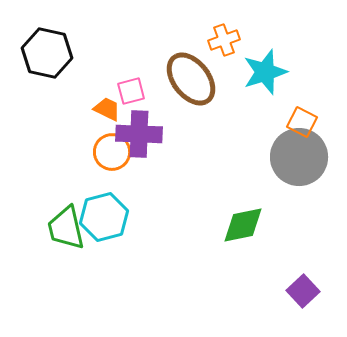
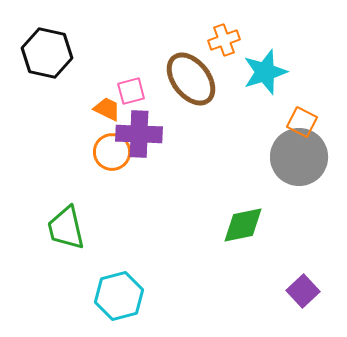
cyan hexagon: moved 15 px right, 79 px down
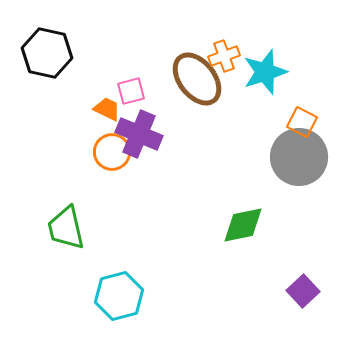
orange cross: moved 16 px down
brown ellipse: moved 6 px right
purple cross: rotated 21 degrees clockwise
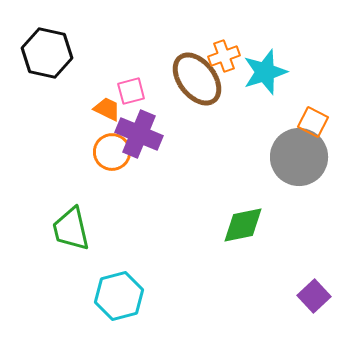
orange square: moved 11 px right
green trapezoid: moved 5 px right, 1 px down
purple square: moved 11 px right, 5 px down
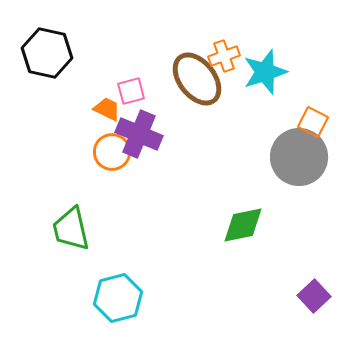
cyan hexagon: moved 1 px left, 2 px down
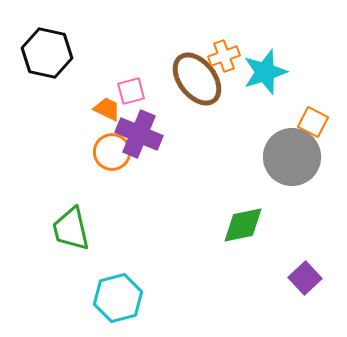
gray circle: moved 7 px left
purple square: moved 9 px left, 18 px up
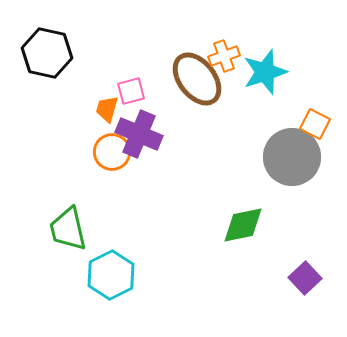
orange trapezoid: rotated 100 degrees counterclockwise
orange square: moved 2 px right, 2 px down
green trapezoid: moved 3 px left
cyan hexagon: moved 7 px left, 23 px up; rotated 12 degrees counterclockwise
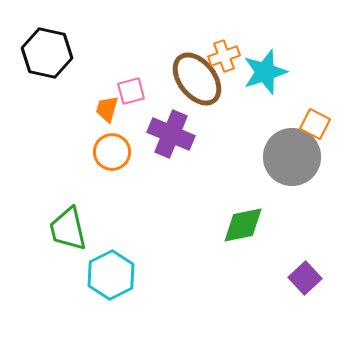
purple cross: moved 32 px right
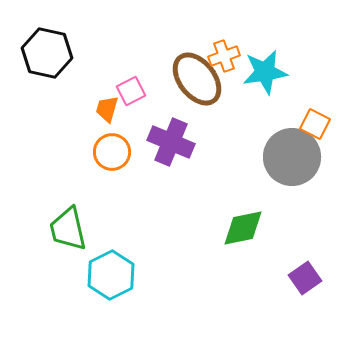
cyan star: rotated 9 degrees clockwise
pink square: rotated 12 degrees counterclockwise
purple cross: moved 8 px down
green diamond: moved 3 px down
purple square: rotated 8 degrees clockwise
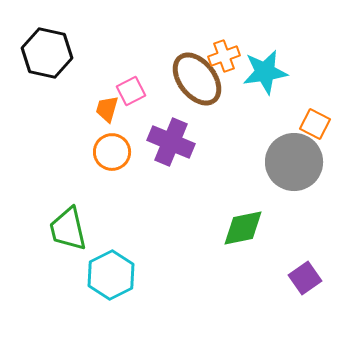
gray circle: moved 2 px right, 5 px down
